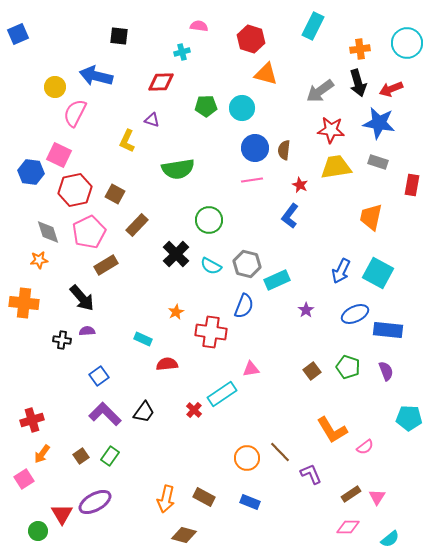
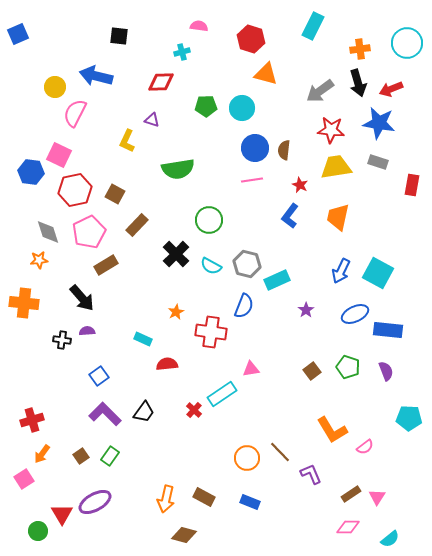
orange trapezoid at (371, 217): moved 33 px left
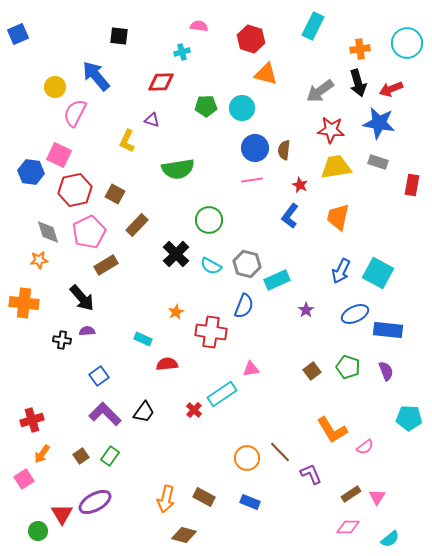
blue arrow at (96, 76): rotated 36 degrees clockwise
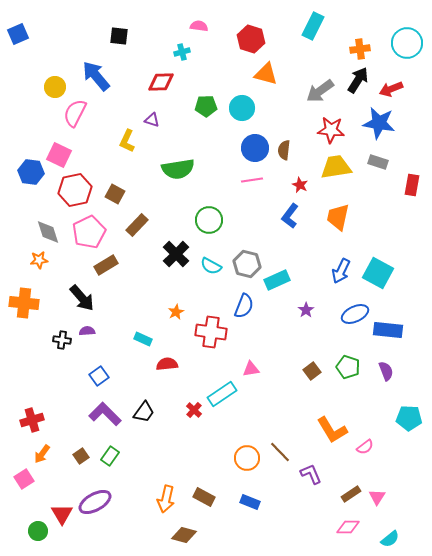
black arrow at (358, 83): moved 3 px up; rotated 132 degrees counterclockwise
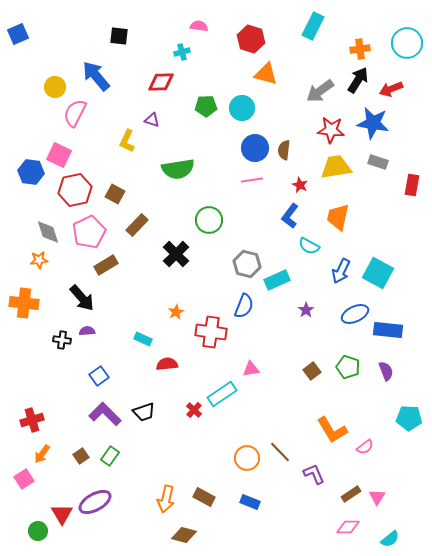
blue star at (379, 123): moved 6 px left
cyan semicircle at (211, 266): moved 98 px right, 20 px up
black trapezoid at (144, 412): rotated 35 degrees clockwise
purple L-shape at (311, 474): moved 3 px right
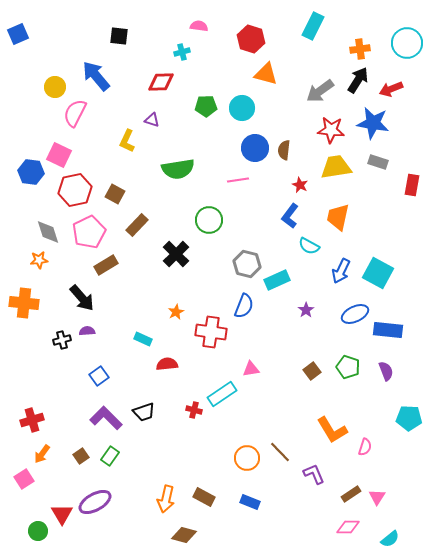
pink line at (252, 180): moved 14 px left
black cross at (62, 340): rotated 24 degrees counterclockwise
red cross at (194, 410): rotated 28 degrees counterclockwise
purple L-shape at (105, 414): moved 1 px right, 4 px down
pink semicircle at (365, 447): rotated 36 degrees counterclockwise
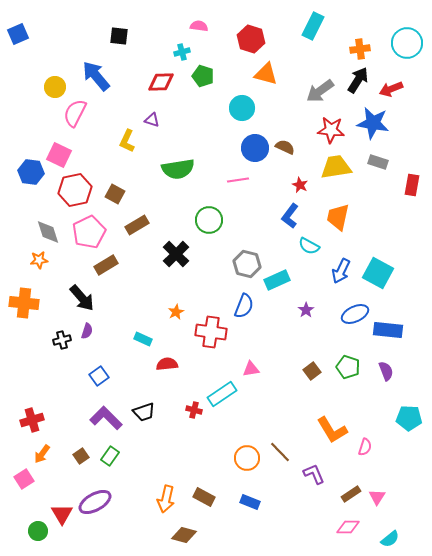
green pentagon at (206, 106): moved 3 px left, 30 px up; rotated 20 degrees clockwise
brown semicircle at (284, 150): moved 1 px right, 3 px up; rotated 108 degrees clockwise
brown rectangle at (137, 225): rotated 15 degrees clockwise
purple semicircle at (87, 331): rotated 112 degrees clockwise
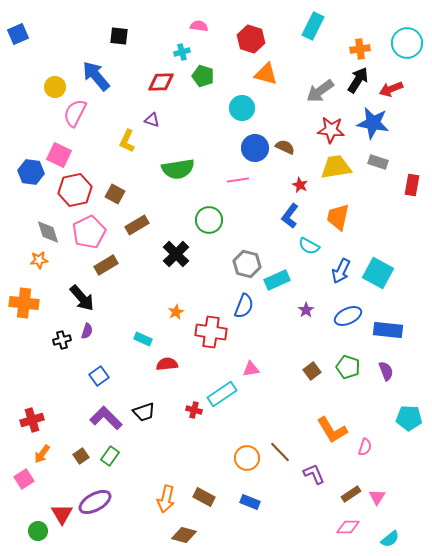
blue ellipse at (355, 314): moved 7 px left, 2 px down
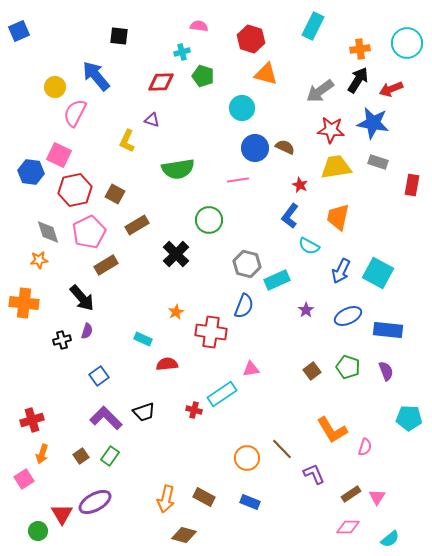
blue square at (18, 34): moved 1 px right, 3 px up
brown line at (280, 452): moved 2 px right, 3 px up
orange arrow at (42, 454): rotated 18 degrees counterclockwise
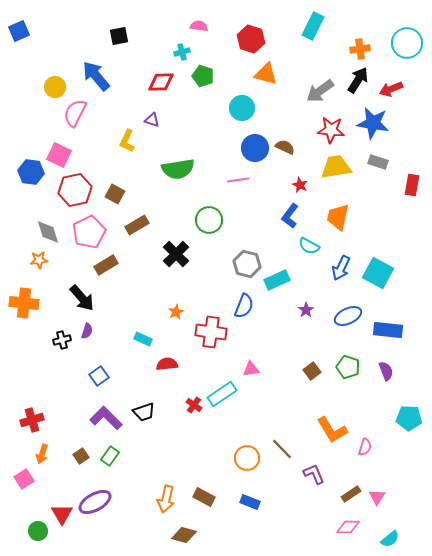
black square at (119, 36): rotated 18 degrees counterclockwise
blue arrow at (341, 271): moved 3 px up
red cross at (194, 410): moved 5 px up; rotated 21 degrees clockwise
